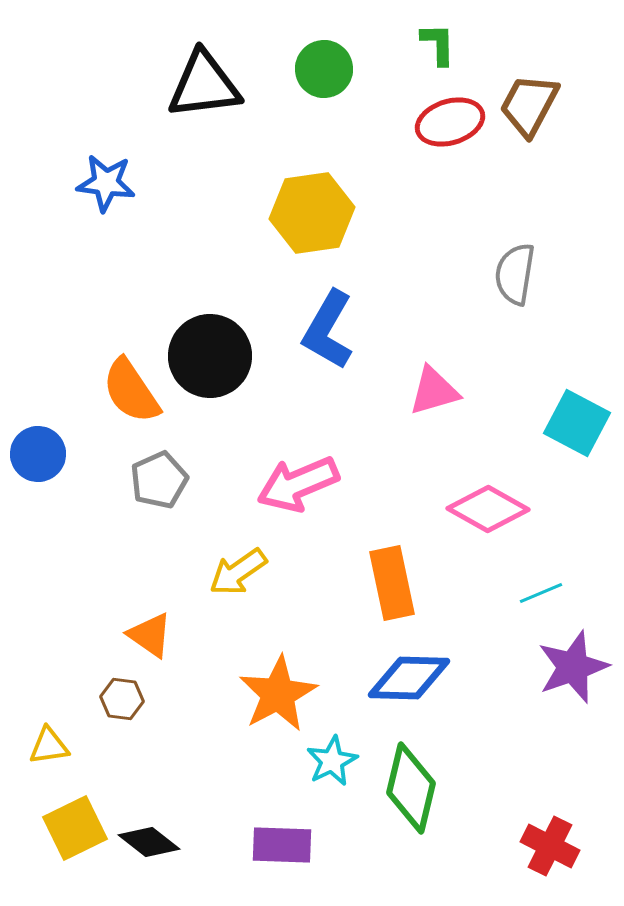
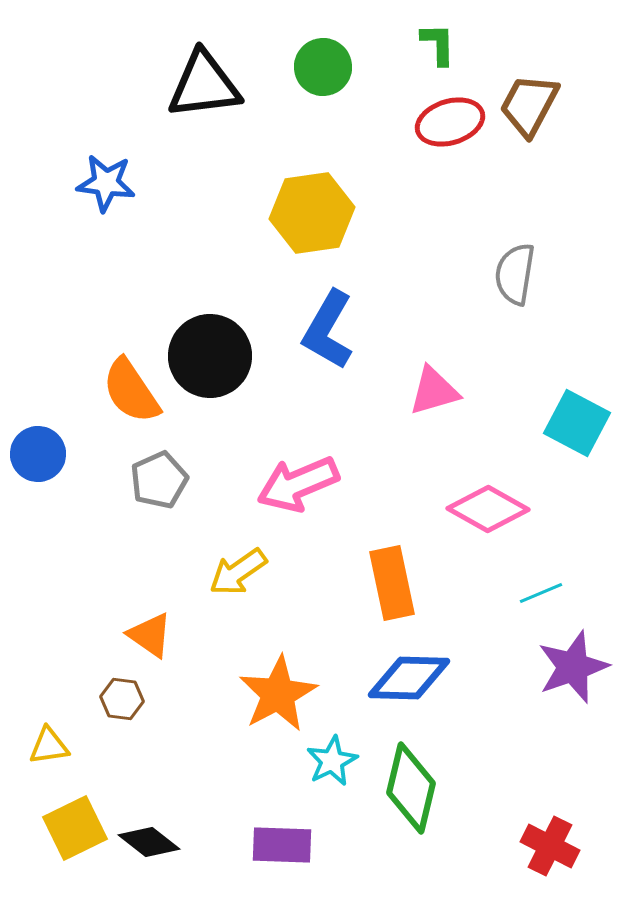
green circle: moved 1 px left, 2 px up
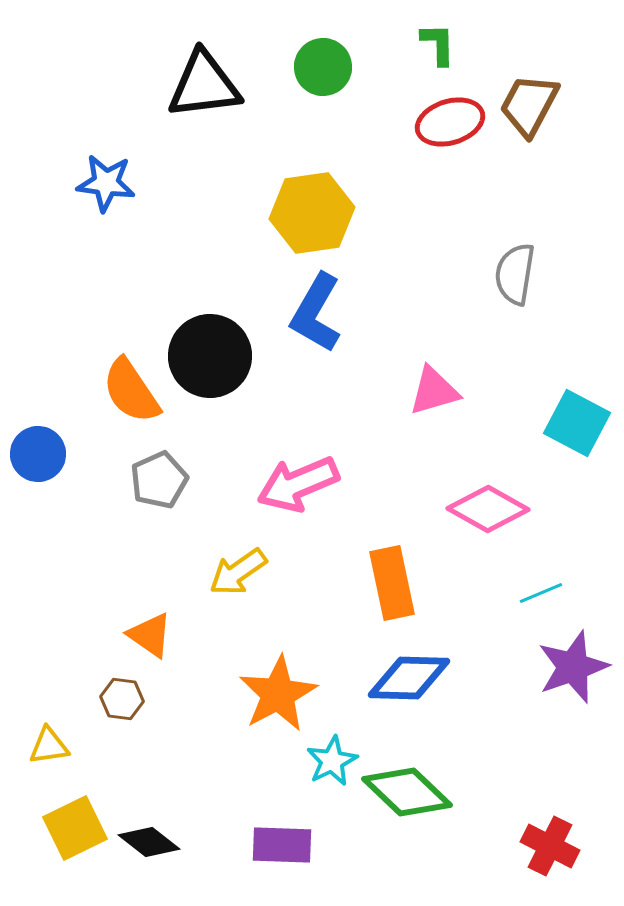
blue L-shape: moved 12 px left, 17 px up
green diamond: moved 4 px left, 4 px down; rotated 60 degrees counterclockwise
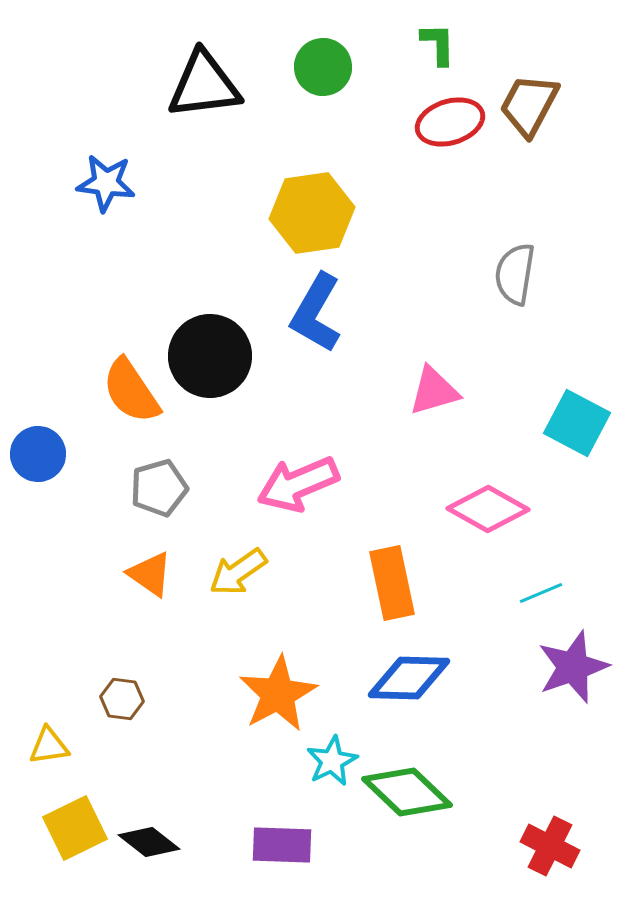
gray pentagon: moved 8 px down; rotated 8 degrees clockwise
orange triangle: moved 61 px up
